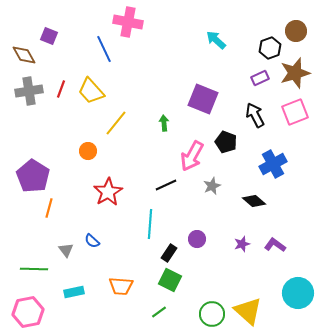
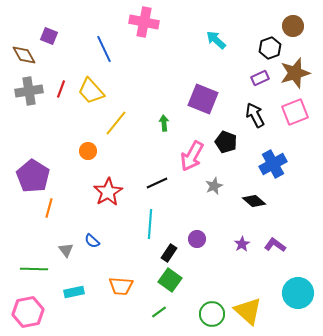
pink cross at (128, 22): moved 16 px right
brown circle at (296, 31): moved 3 px left, 5 px up
black line at (166, 185): moved 9 px left, 2 px up
gray star at (212, 186): moved 2 px right
purple star at (242, 244): rotated 14 degrees counterclockwise
green square at (170, 280): rotated 10 degrees clockwise
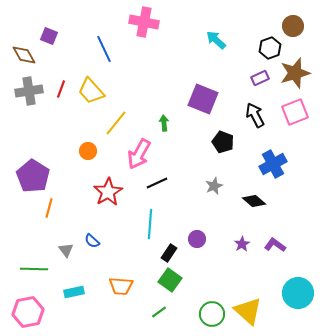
black pentagon at (226, 142): moved 3 px left
pink arrow at (192, 156): moved 53 px left, 2 px up
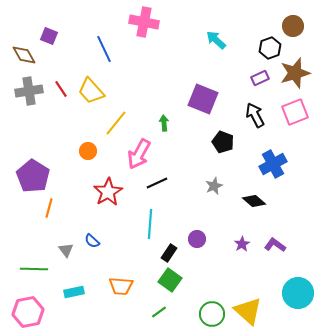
red line at (61, 89): rotated 54 degrees counterclockwise
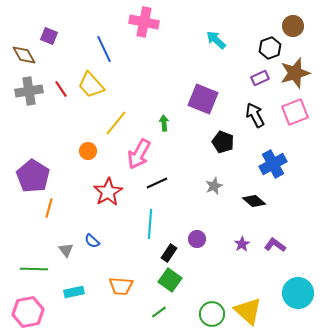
yellow trapezoid at (91, 91): moved 6 px up
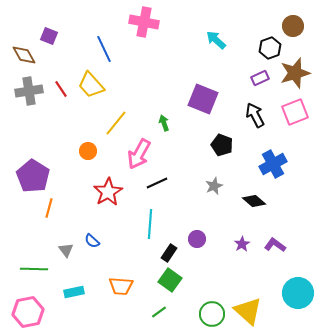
green arrow at (164, 123): rotated 14 degrees counterclockwise
black pentagon at (223, 142): moved 1 px left, 3 px down
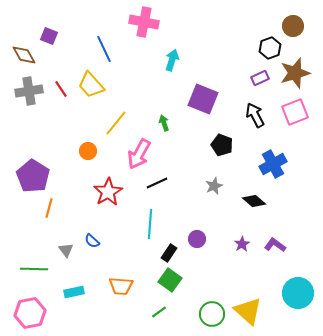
cyan arrow at (216, 40): moved 44 px left, 20 px down; rotated 65 degrees clockwise
pink hexagon at (28, 312): moved 2 px right, 1 px down
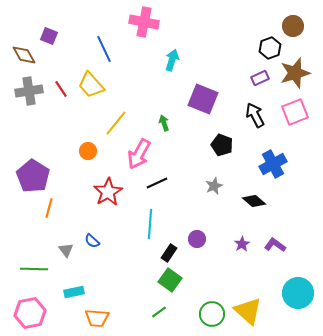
orange trapezoid at (121, 286): moved 24 px left, 32 px down
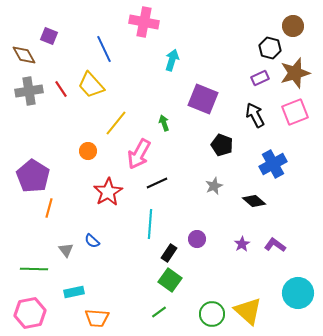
black hexagon at (270, 48): rotated 25 degrees counterclockwise
